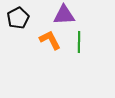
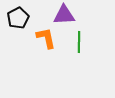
orange L-shape: moved 4 px left, 2 px up; rotated 15 degrees clockwise
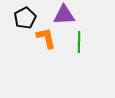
black pentagon: moved 7 px right
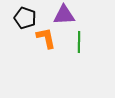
black pentagon: rotated 25 degrees counterclockwise
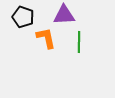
black pentagon: moved 2 px left, 1 px up
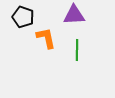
purple triangle: moved 10 px right
green line: moved 2 px left, 8 px down
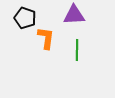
black pentagon: moved 2 px right, 1 px down
orange L-shape: rotated 20 degrees clockwise
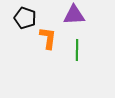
orange L-shape: moved 2 px right
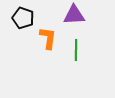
black pentagon: moved 2 px left
green line: moved 1 px left
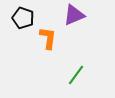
purple triangle: rotated 20 degrees counterclockwise
green line: moved 25 px down; rotated 35 degrees clockwise
